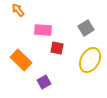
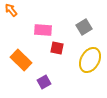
orange arrow: moved 7 px left
gray square: moved 2 px left, 1 px up
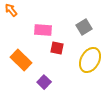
purple square: rotated 16 degrees counterclockwise
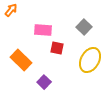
orange arrow: rotated 80 degrees clockwise
gray square: rotated 14 degrees counterclockwise
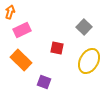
orange arrow: moved 1 px left, 2 px down; rotated 24 degrees counterclockwise
pink rectangle: moved 21 px left; rotated 30 degrees counterclockwise
yellow ellipse: moved 1 px left, 1 px down
purple square: rotated 24 degrees counterclockwise
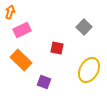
yellow ellipse: moved 9 px down
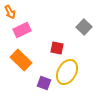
orange arrow: rotated 136 degrees clockwise
yellow ellipse: moved 22 px left, 2 px down
purple square: moved 1 px down
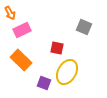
orange arrow: moved 1 px down
gray square: rotated 21 degrees counterclockwise
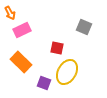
orange rectangle: moved 2 px down
